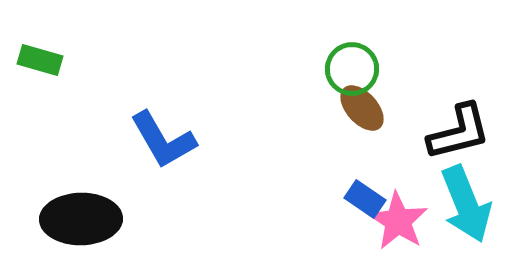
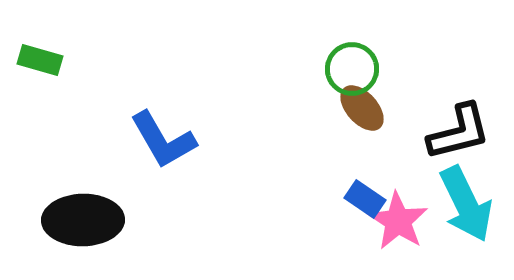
cyan arrow: rotated 4 degrees counterclockwise
black ellipse: moved 2 px right, 1 px down
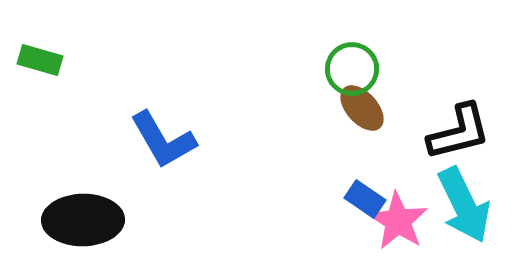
cyan arrow: moved 2 px left, 1 px down
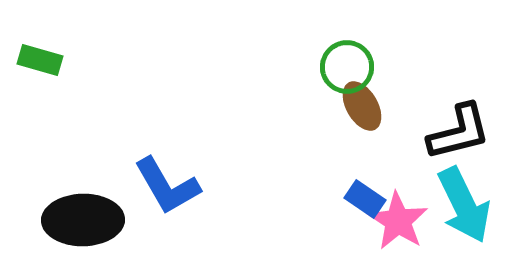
green circle: moved 5 px left, 2 px up
brown ellipse: moved 2 px up; rotated 12 degrees clockwise
blue L-shape: moved 4 px right, 46 px down
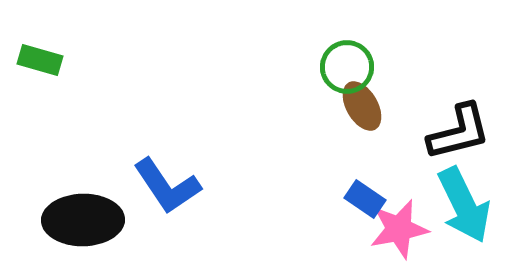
blue L-shape: rotated 4 degrees counterclockwise
pink star: moved 1 px right, 8 px down; rotated 28 degrees clockwise
